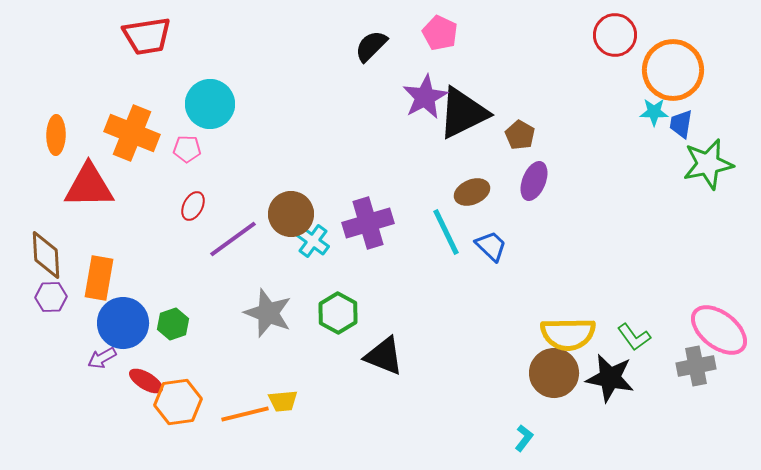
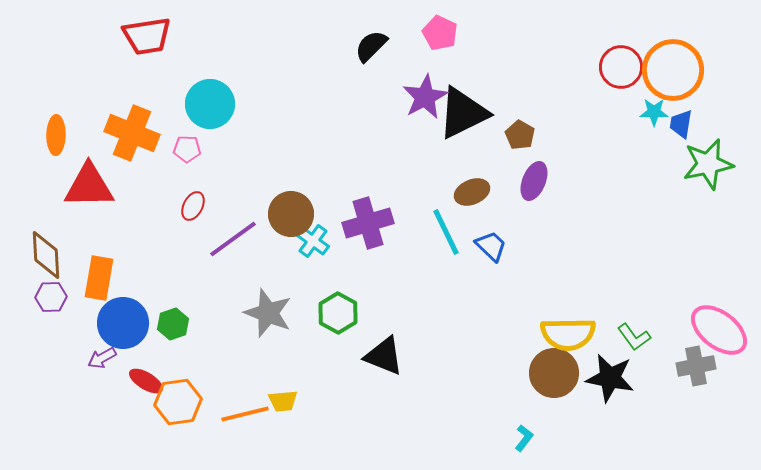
red circle at (615, 35): moved 6 px right, 32 px down
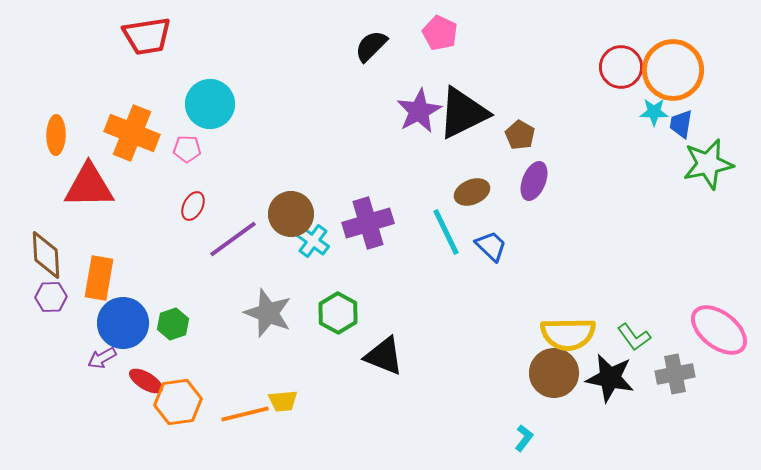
purple star at (425, 97): moved 6 px left, 14 px down
gray cross at (696, 366): moved 21 px left, 8 px down
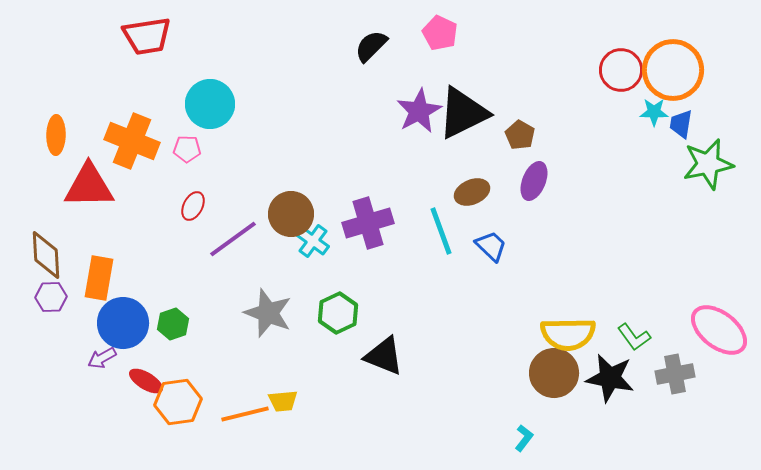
red circle at (621, 67): moved 3 px down
orange cross at (132, 133): moved 8 px down
cyan line at (446, 232): moved 5 px left, 1 px up; rotated 6 degrees clockwise
green hexagon at (338, 313): rotated 6 degrees clockwise
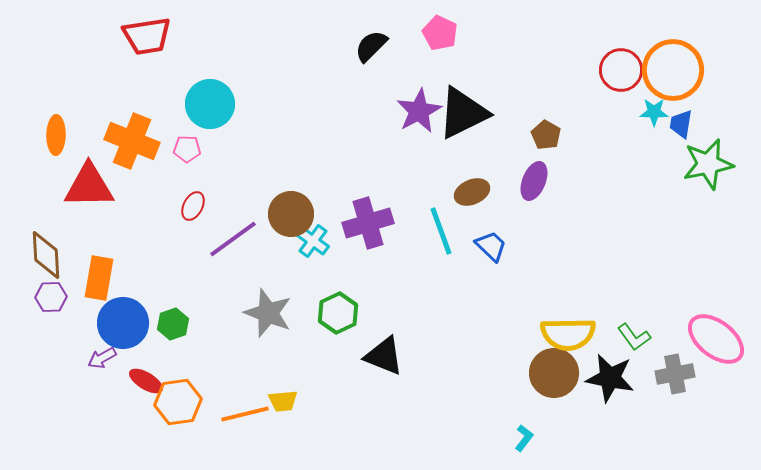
brown pentagon at (520, 135): moved 26 px right
pink ellipse at (719, 330): moved 3 px left, 9 px down
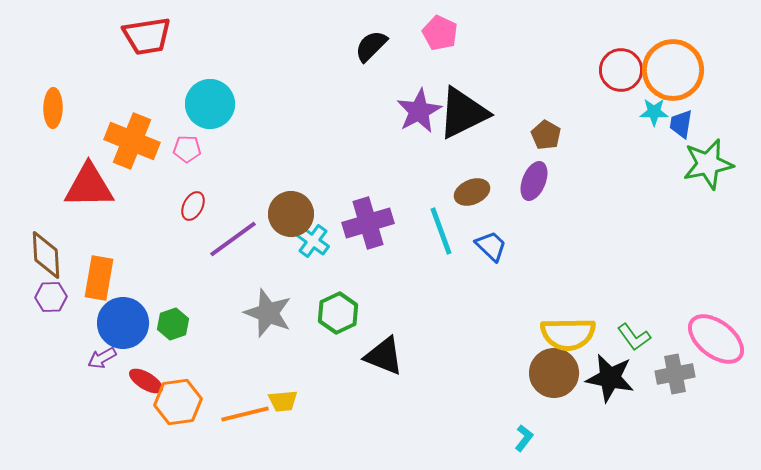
orange ellipse at (56, 135): moved 3 px left, 27 px up
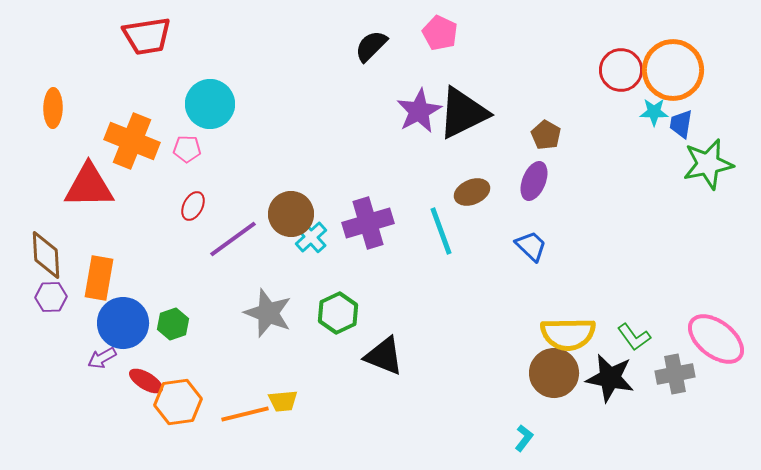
cyan cross at (313, 241): moved 2 px left, 4 px up; rotated 12 degrees clockwise
blue trapezoid at (491, 246): moved 40 px right
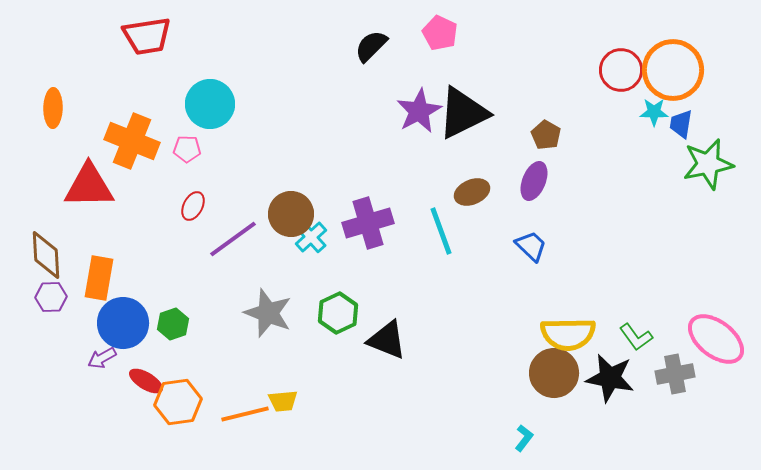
green L-shape at (634, 337): moved 2 px right
black triangle at (384, 356): moved 3 px right, 16 px up
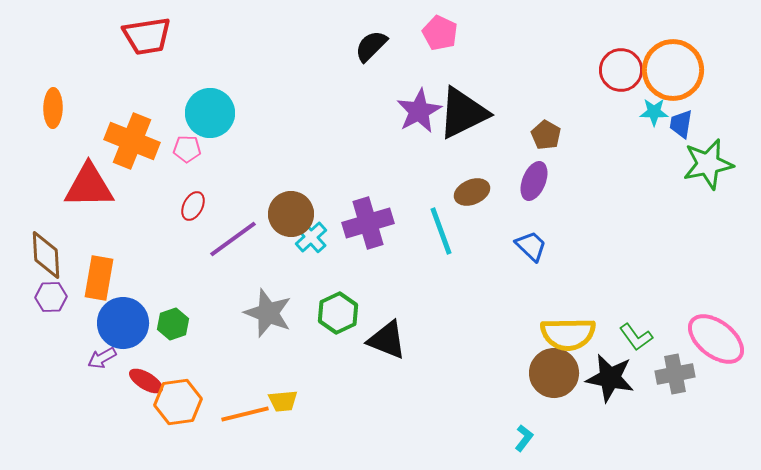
cyan circle at (210, 104): moved 9 px down
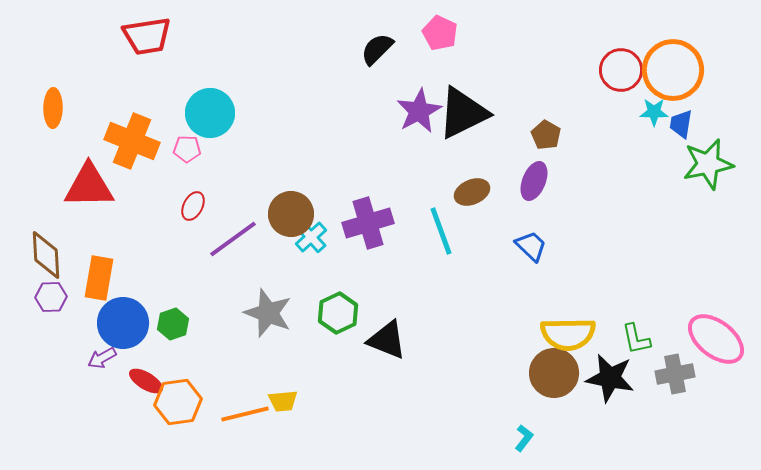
black semicircle at (371, 46): moved 6 px right, 3 px down
green L-shape at (636, 337): moved 2 px down; rotated 24 degrees clockwise
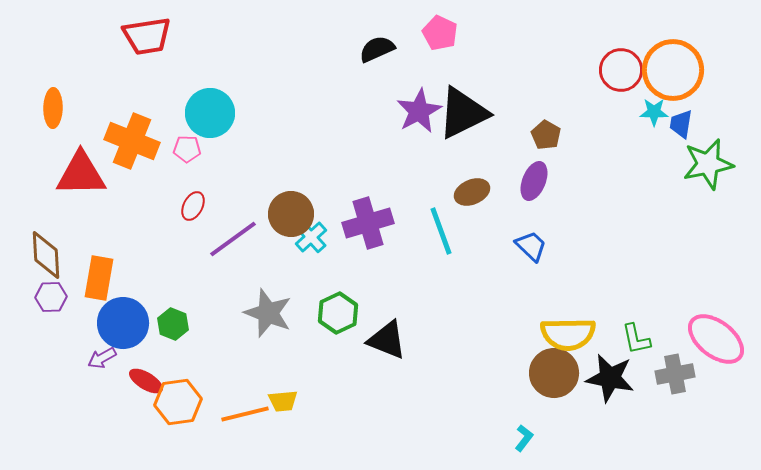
black semicircle at (377, 49): rotated 21 degrees clockwise
red triangle at (89, 186): moved 8 px left, 12 px up
green hexagon at (173, 324): rotated 20 degrees counterclockwise
